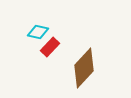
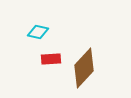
red rectangle: moved 1 px right, 12 px down; rotated 42 degrees clockwise
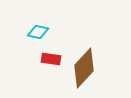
red rectangle: rotated 12 degrees clockwise
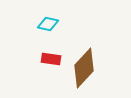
cyan diamond: moved 10 px right, 8 px up
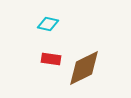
brown diamond: rotated 21 degrees clockwise
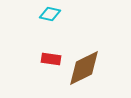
cyan diamond: moved 2 px right, 10 px up
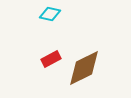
red rectangle: rotated 36 degrees counterclockwise
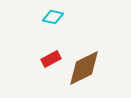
cyan diamond: moved 3 px right, 3 px down
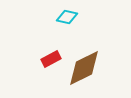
cyan diamond: moved 14 px right
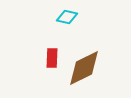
red rectangle: moved 1 px right, 1 px up; rotated 60 degrees counterclockwise
